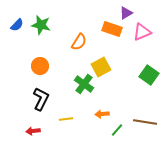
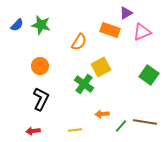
orange rectangle: moved 2 px left, 1 px down
yellow line: moved 9 px right, 11 px down
green line: moved 4 px right, 4 px up
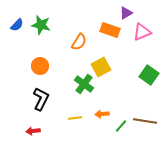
brown line: moved 1 px up
yellow line: moved 12 px up
